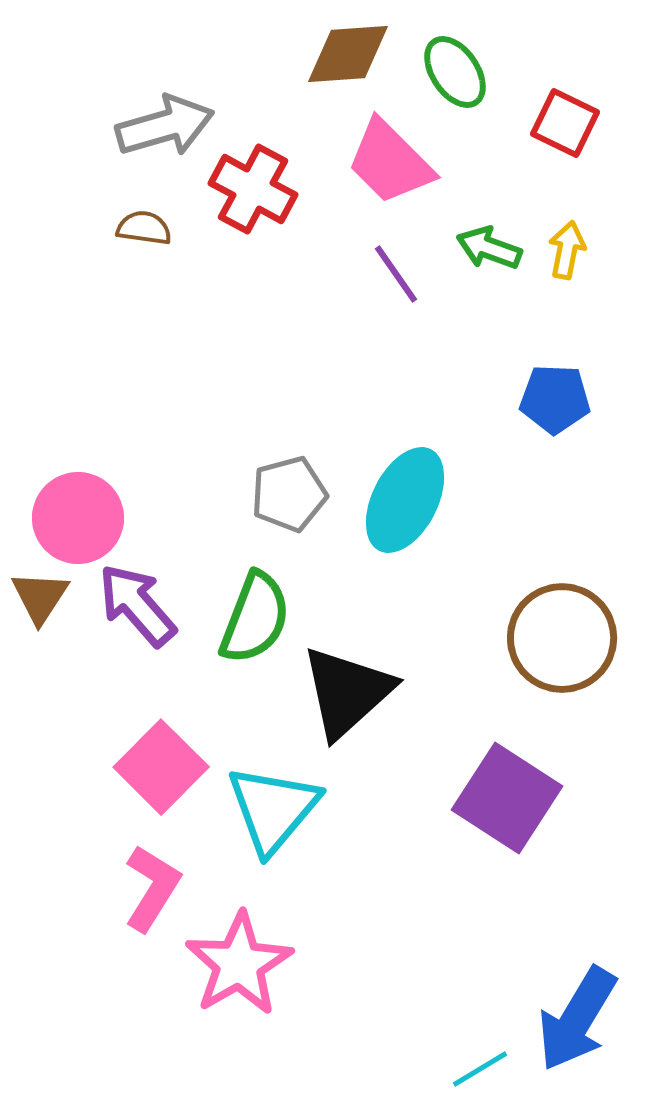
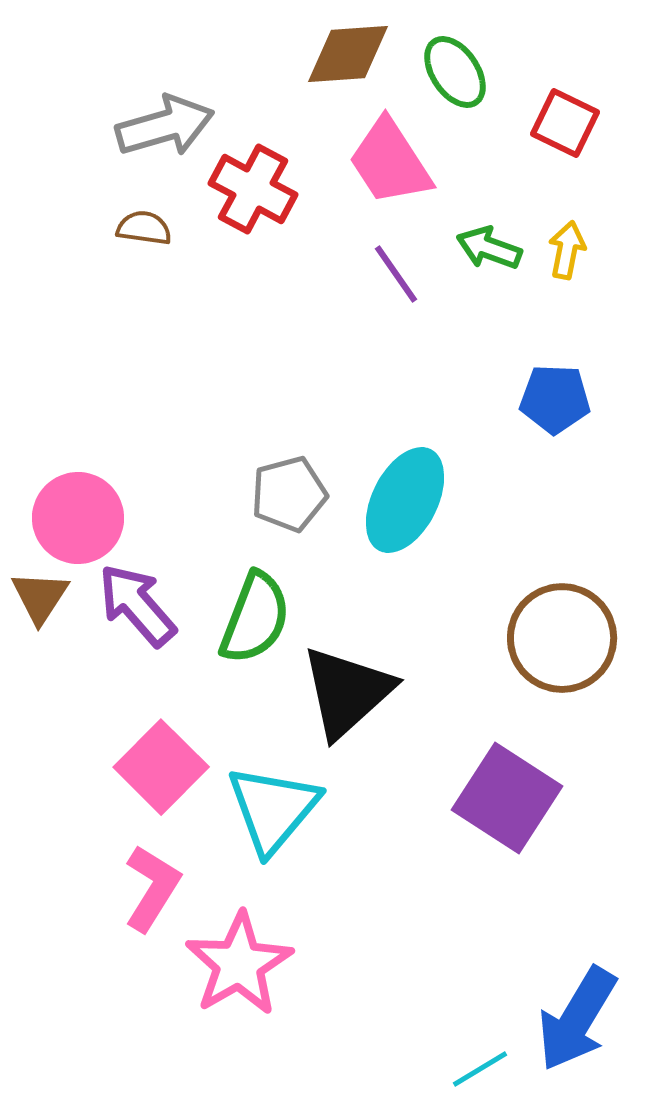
pink trapezoid: rotated 12 degrees clockwise
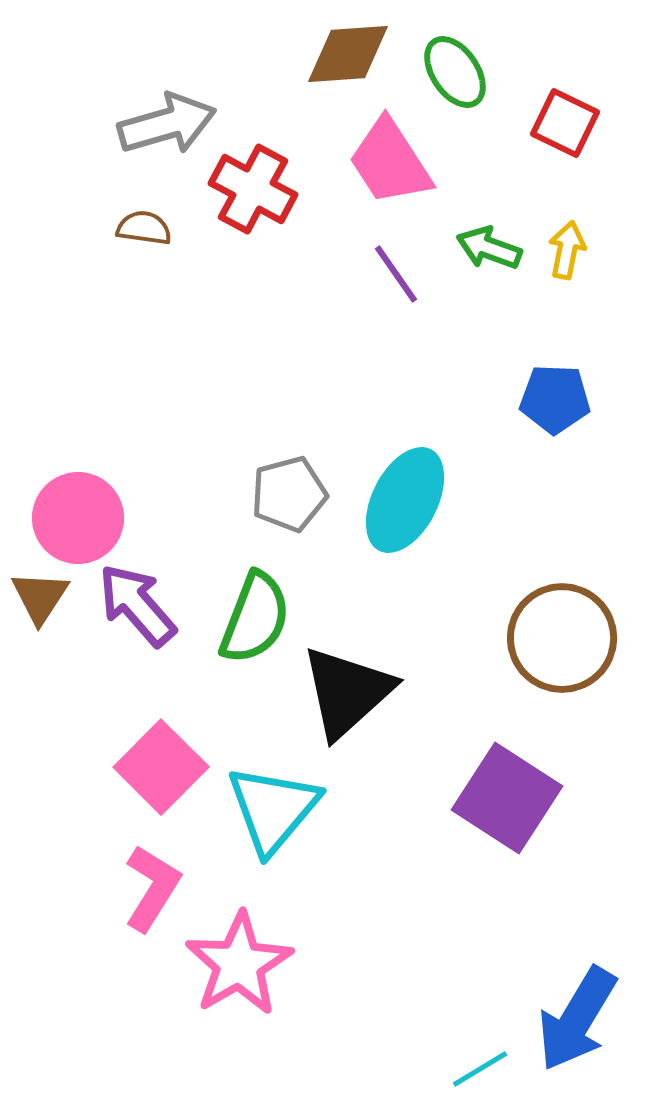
gray arrow: moved 2 px right, 2 px up
